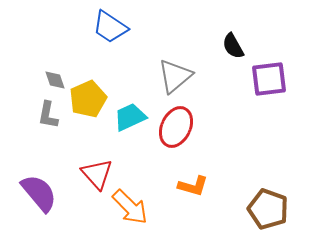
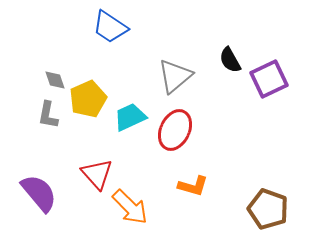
black semicircle: moved 3 px left, 14 px down
purple square: rotated 18 degrees counterclockwise
red ellipse: moved 1 px left, 3 px down
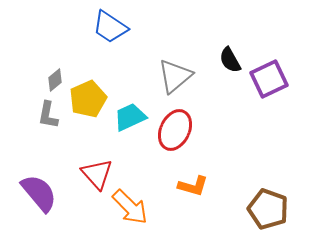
gray diamond: rotated 70 degrees clockwise
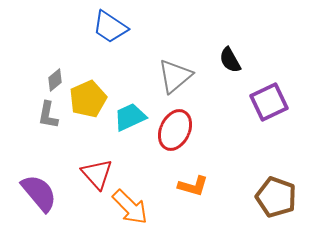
purple square: moved 23 px down
brown pentagon: moved 8 px right, 12 px up
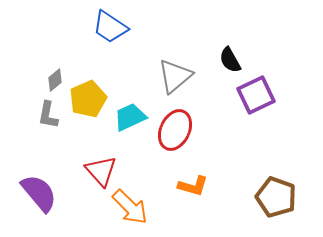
purple square: moved 13 px left, 7 px up
red triangle: moved 4 px right, 3 px up
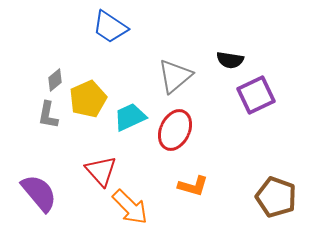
black semicircle: rotated 52 degrees counterclockwise
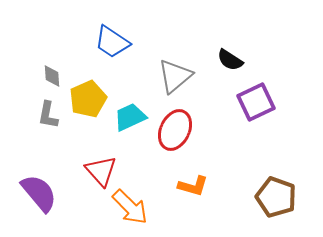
blue trapezoid: moved 2 px right, 15 px down
black semicircle: rotated 24 degrees clockwise
gray diamond: moved 3 px left, 4 px up; rotated 55 degrees counterclockwise
purple square: moved 7 px down
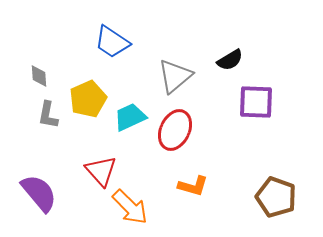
black semicircle: rotated 64 degrees counterclockwise
gray diamond: moved 13 px left
purple square: rotated 27 degrees clockwise
